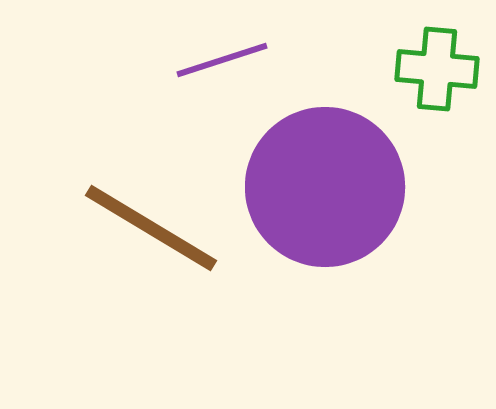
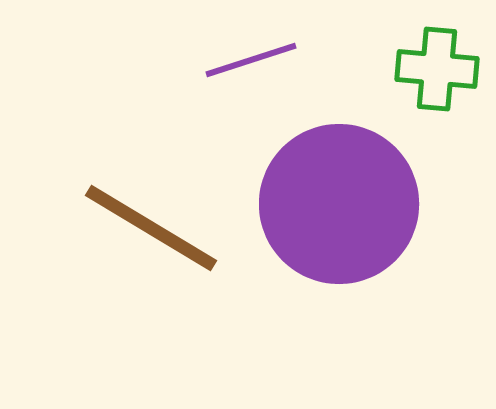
purple line: moved 29 px right
purple circle: moved 14 px right, 17 px down
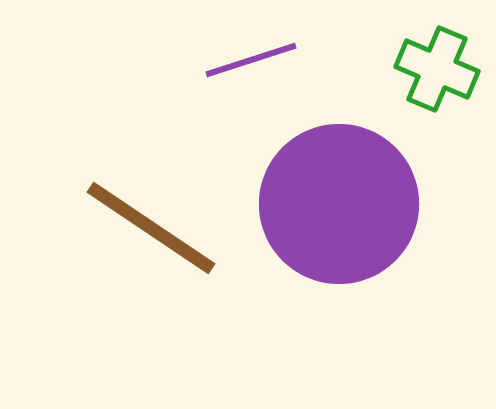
green cross: rotated 18 degrees clockwise
brown line: rotated 3 degrees clockwise
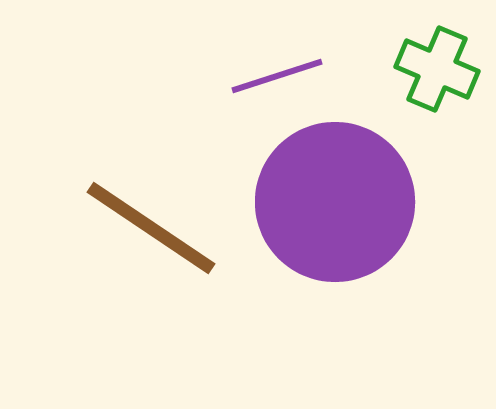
purple line: moved 26 px right, 16 px down
purple circle: moved 4 px left, 2 px up
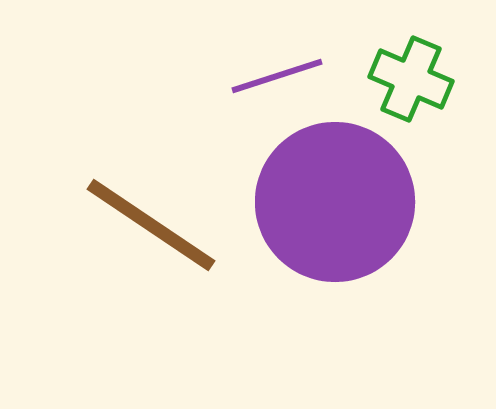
green cross: moved 26 px left, 10 px down
brown line: moved 3 px up
